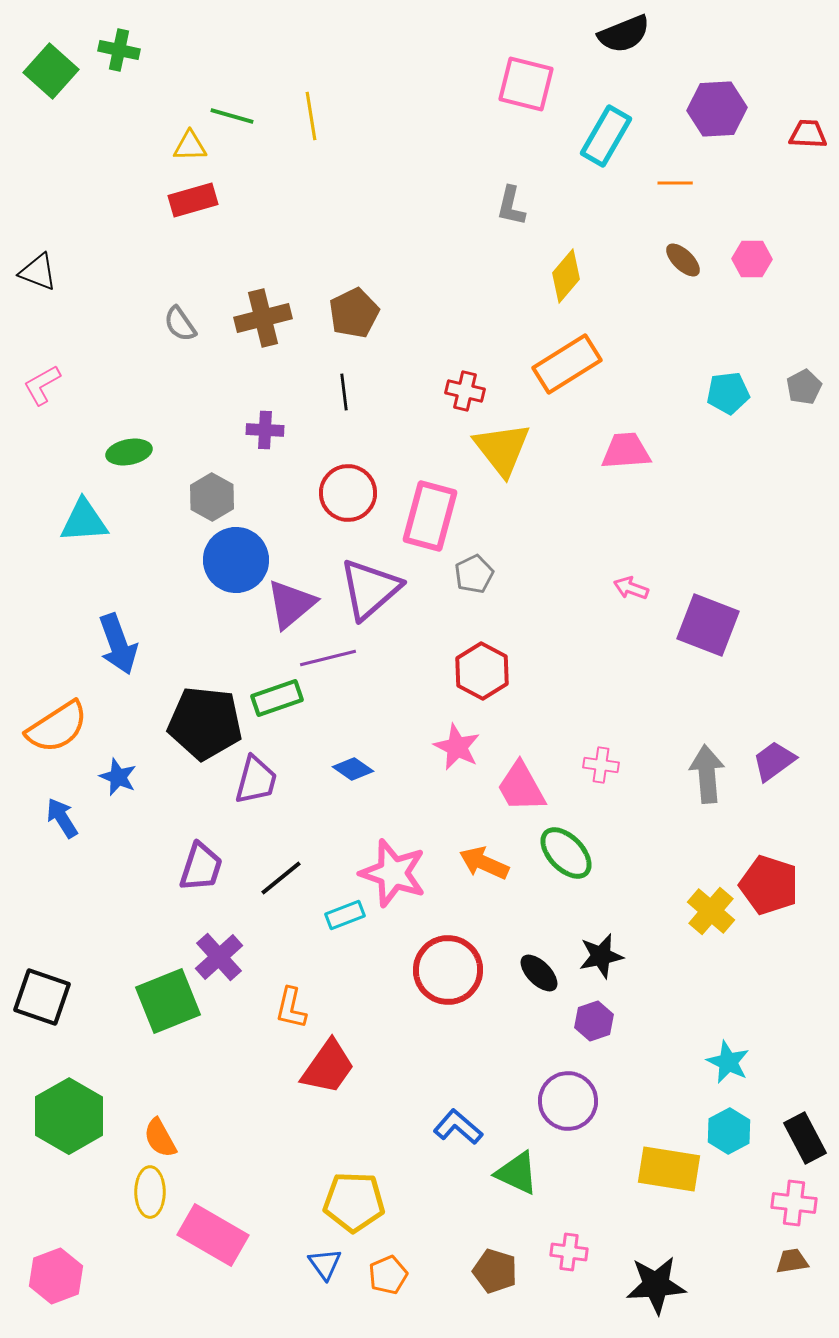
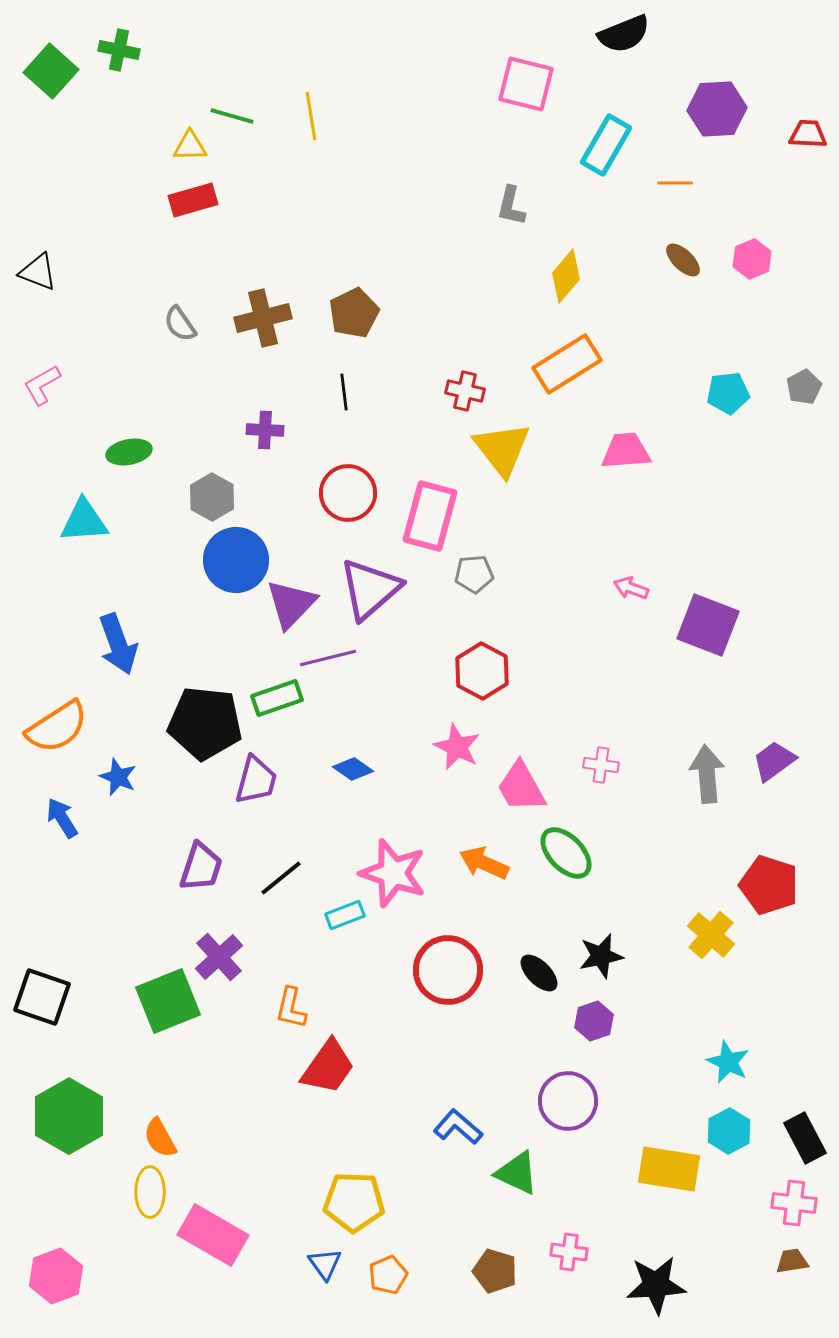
cyan rectangle at (606, 136): moved 9 px down
pink hexagon at (752, 259): rotated 24 degrees counterclockwise
gray pentagon at (474, 574): rotated 21 degrees clockwise
purple triangle at (291, 604): rotated 6 degrees counterclockwise
yellow cross at (711, 911): moved 24 px down
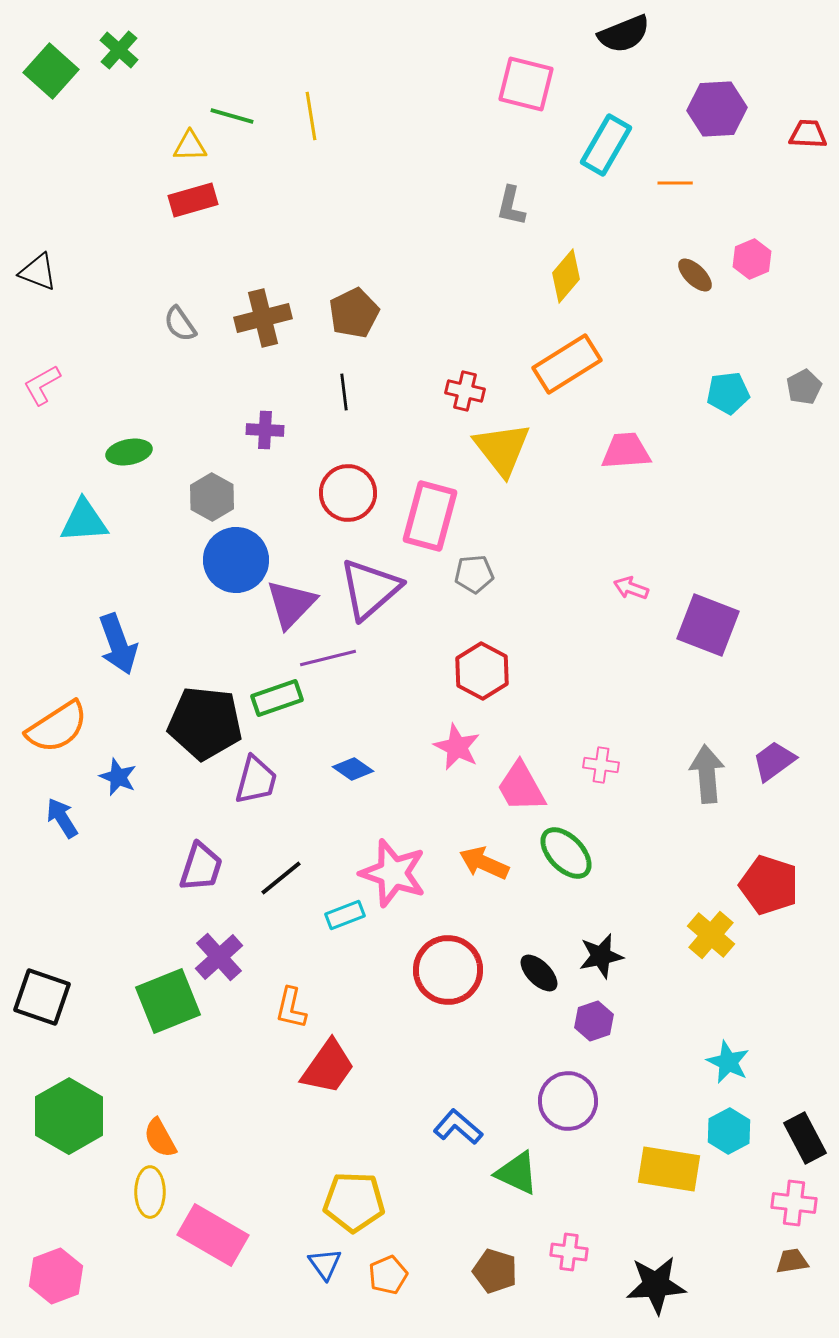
green cross at (119, 50): rotated 30 degrees clockwise
brown ellipse at (683, 260): moved 12 px right, 15 px down
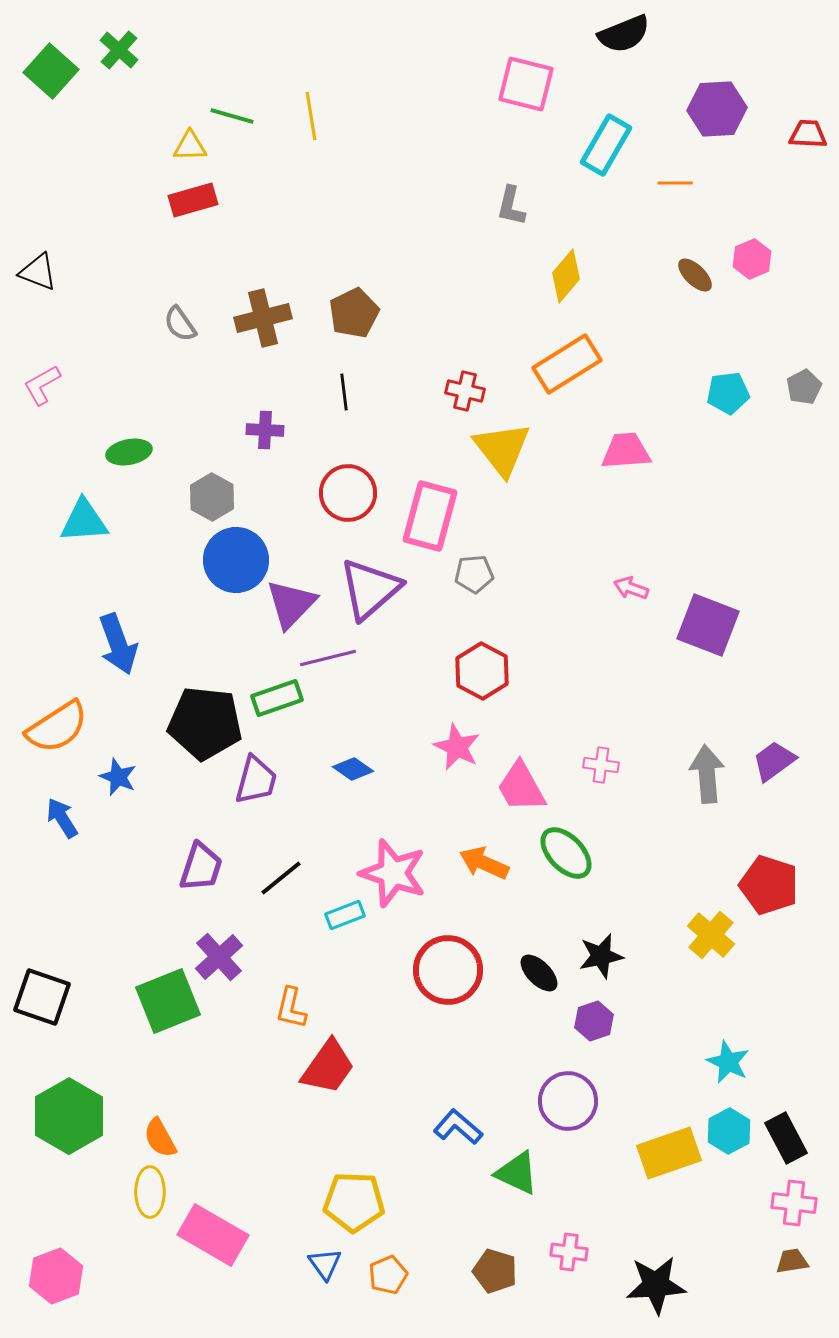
black rectangle at (805, 1138): moved 19 px left
yellow rectangle at (669, 1169): moved 16 px up; rotated 28 degrees counterclockwise
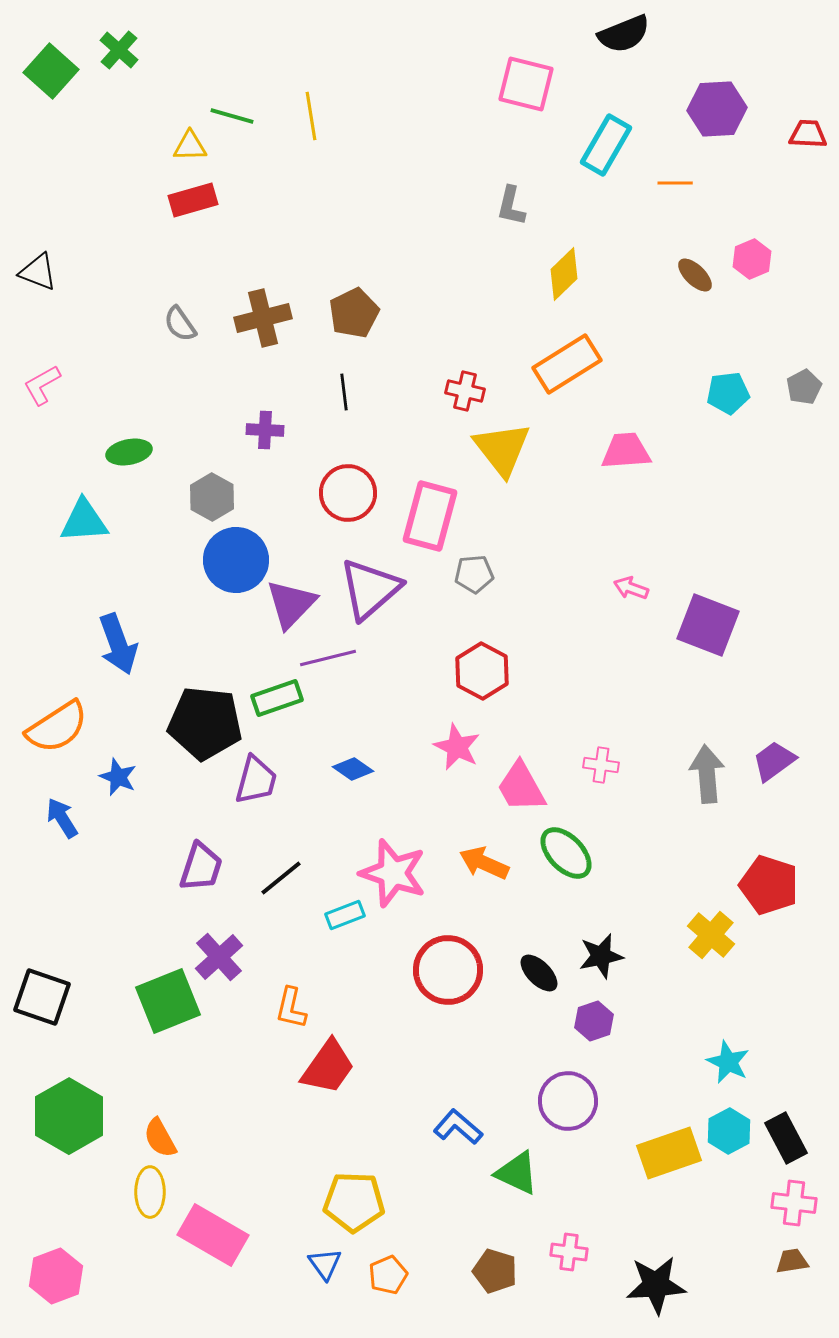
yellow diamond at (566, 276): moved 2 px left, 2 px up; rotated 6 degrees clockwise
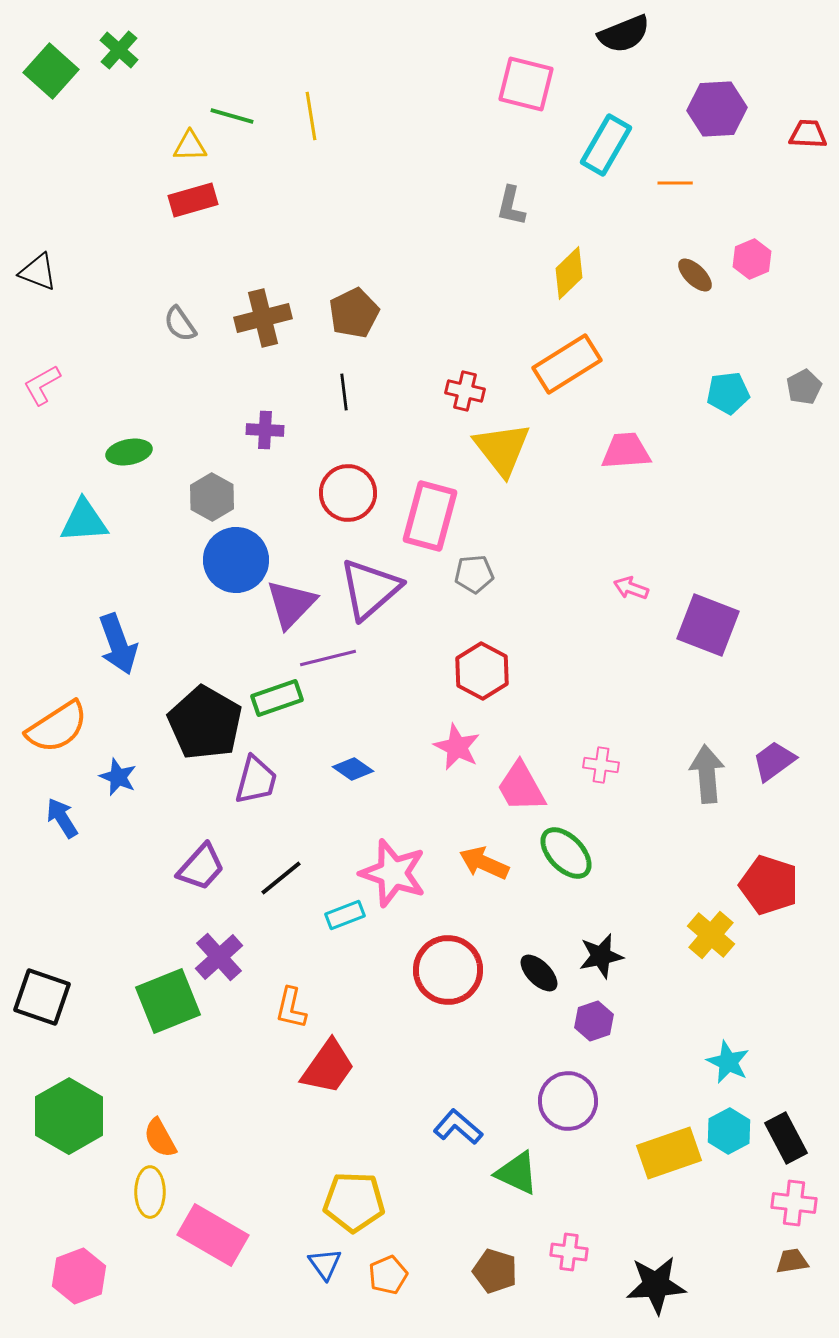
yellow diamond at (564, 274): moved 5 px right, 1 px up
black pentagon at (205, 723): rotated 24 degrees clockwise
purple trapezoid at (201, 867): rotated 24 degrees clockwise
pink hexagon at (56, 1276): moved 23 px right
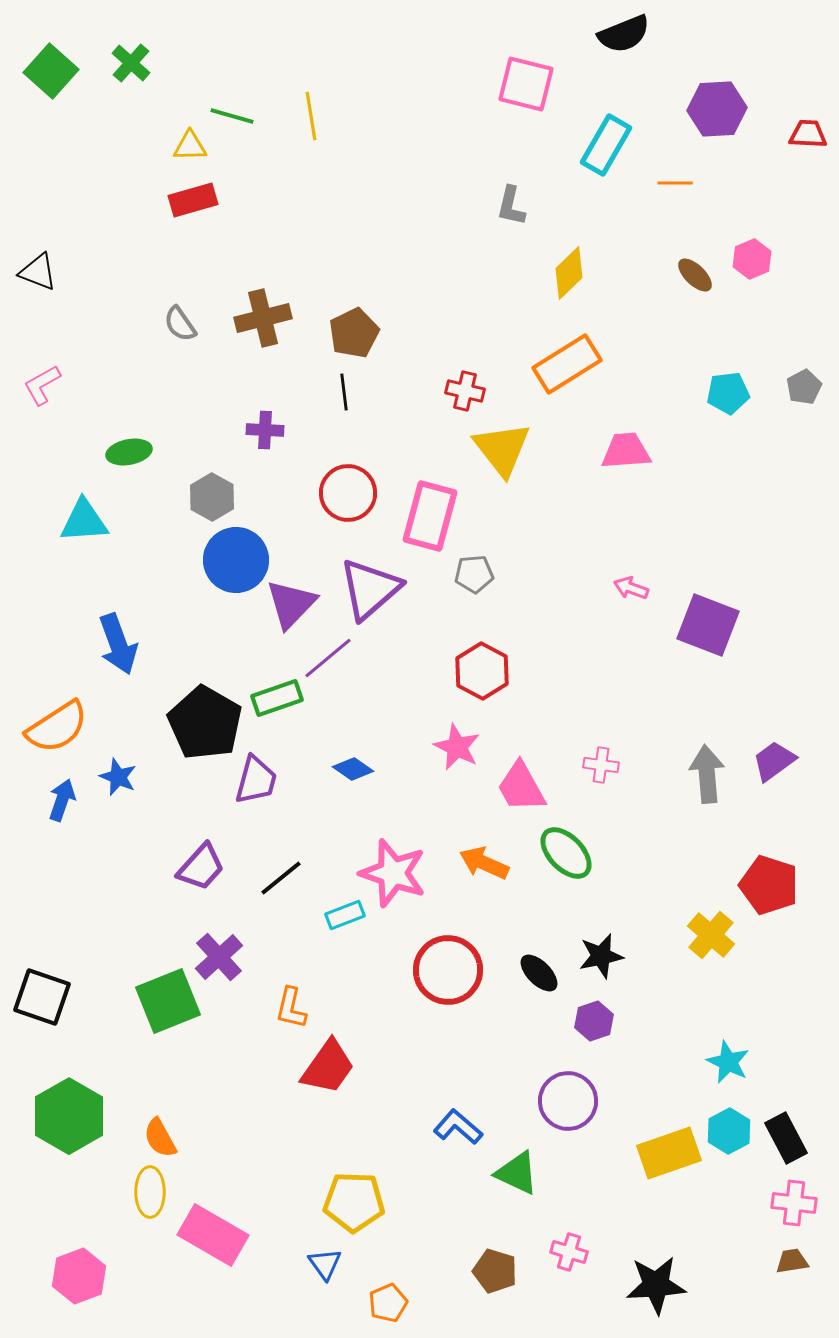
green cross at (119, 50): moved 12 px right, 13 px down
brown pentagon at (354, 313): moved 20 px down
purple line at (328, 658): rotated 26 degrees counterclockwise
blue arrow at (62, 818): moved 18 px up; rotated 51 degrees clockwise
pink cross at (569, 1252): rotated 9 degrees clockwise
orange pentagon at (388, 1275): moved 28 px down
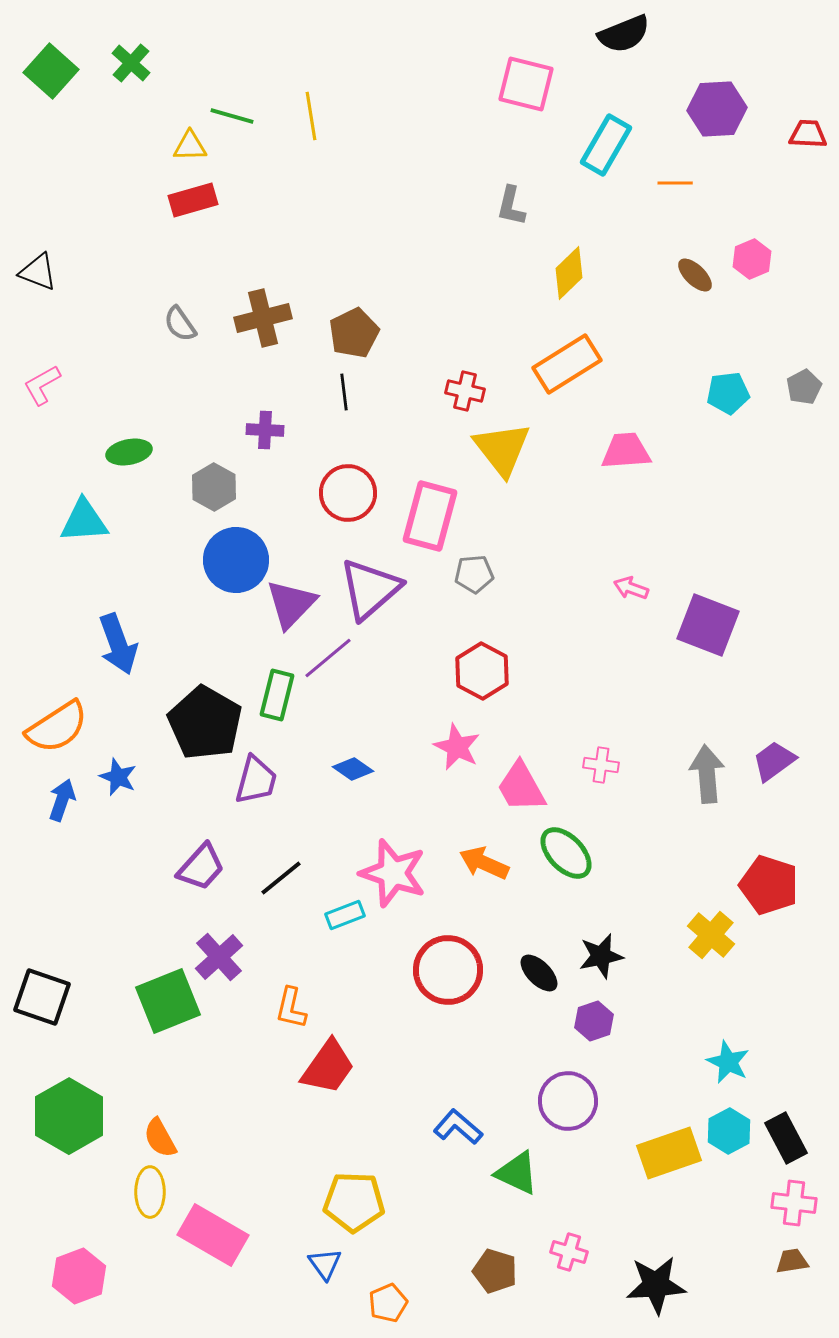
gray hexagon at (212, 497): moved 2 px right, 10 px up
green rectangle at (277, 698): moved 3 px up; rotated 57 degrees counterclockwise
